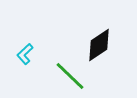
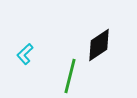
green line: rotated 60 degrees clockwise
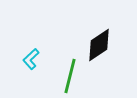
cyan L-shape: moved 6 px right, 5 px down
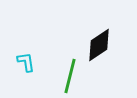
cyan L-shape: moved 5 px left, 3 px down; rotated 125 degrees clockwise
